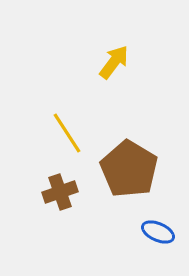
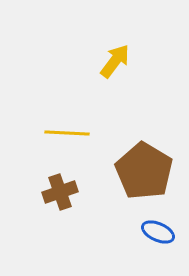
yellow arrow: moved 1 px right, 1 px up
yellow line: rotated 54 degrees counterclockwise
brown pentagon: moved 15 px right, 2 px down
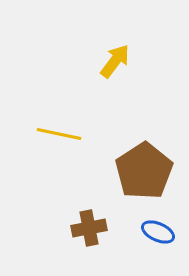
yellow line: moved 8 px left, 1 px down; rotated 9 degrees clockwise
brown pentagon: rotated 8 degrees clockwise
brown cross: moved 29 px right, 36 px down; rotated 8 degrees clockwise
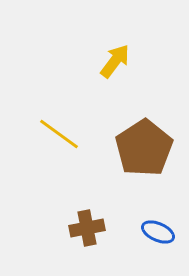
yellow line: rotated 24 degrees clockwise
brown pentagon: moved 23 px up
brown cross: moved 2 px left
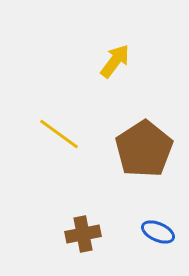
brown pentagon: moved 1 px down
brown cross: moved 4 px left, 6 px down
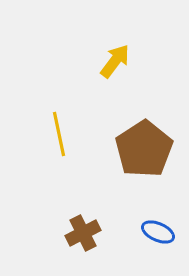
yellow line: rotated 42 degrees clockwise
brown cross: moved 1 px up; rotated 16 degrees counterclockwise
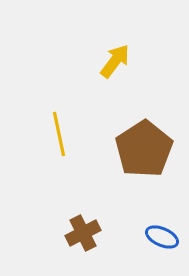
blue ellipse: moved 4 px right, 5 px down
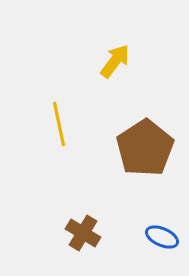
yellow line: moved 10 px up
brown pentagon: moved 1 px right, 1 px up
brown cross: rotated 32 degrees counterclockwise
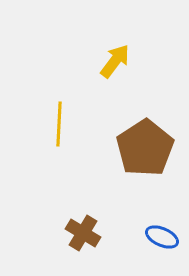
yellow line: rotated 15 degrees clockwise
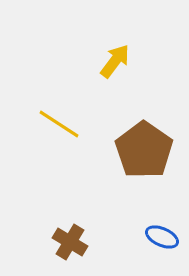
yellow line: rotated 60 degrees counterclockwise
brown pentagon: moved 1 px left, 2 px down; rotated 4 degrees counterclockwise
brown cross: moved 13 px left, 9 px down
